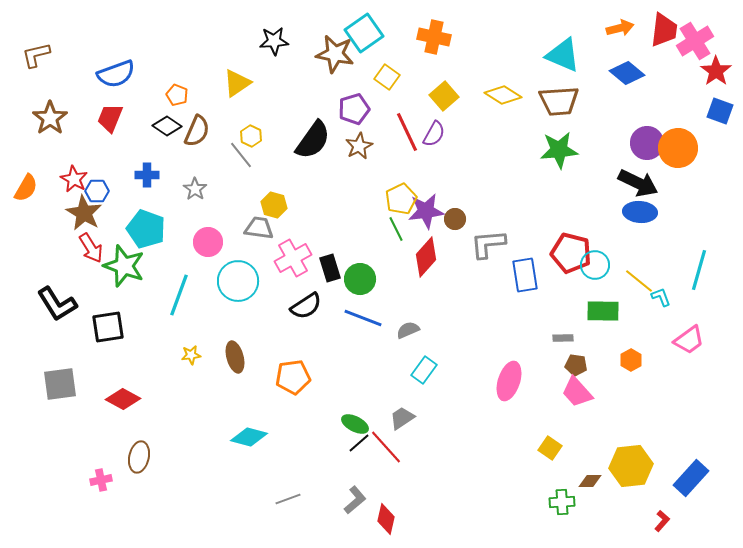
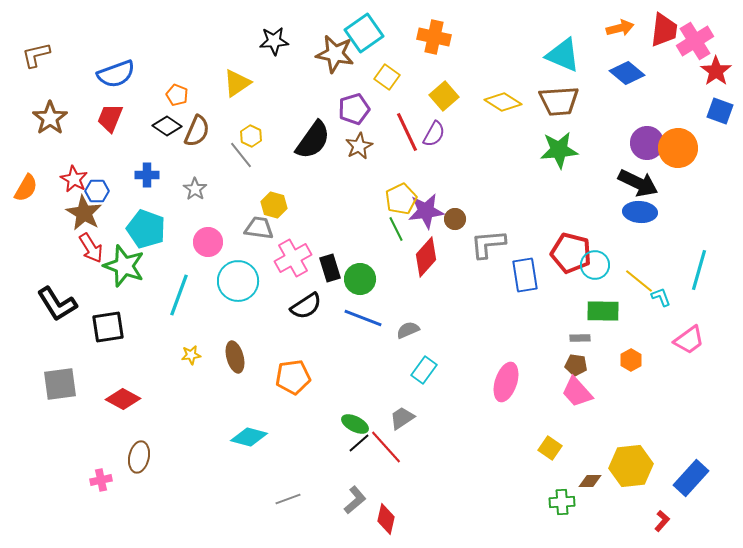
yellow diamond at (503, 95): moved 7 px down
gray rectangle at (563, 338): moved 17 px right
pink ellipse at (509, 381): moved 3 px left, 1 px down
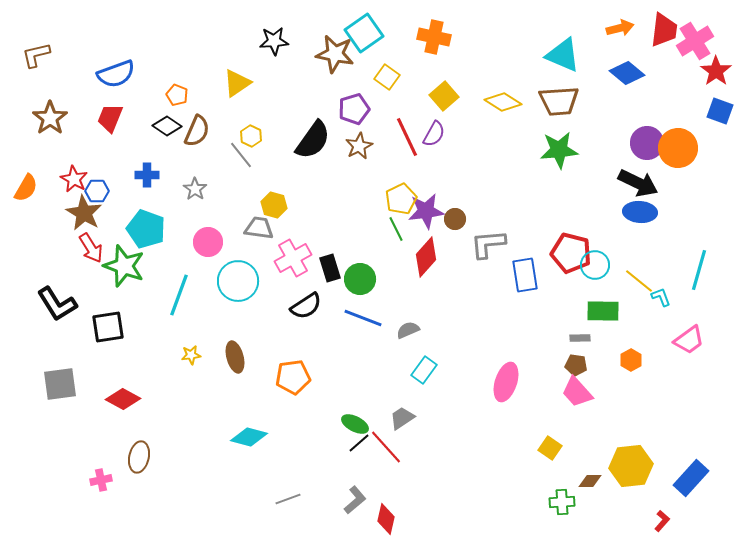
red line at (407, 132): moved 5 px down
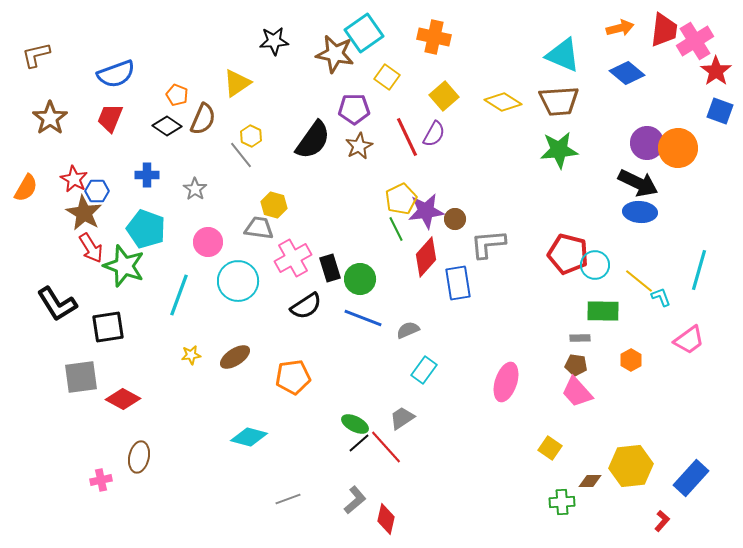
purple pentagon at (354, 109): rotated 16 degrees clockwise
brown semicircle at (197, 131): moved 6 px right, 12 px up
red pentagon at (571, 253): moved 3 px left, 1 px down
blue rectangle at (525, 275): moved 67 px left, 8 px down
brown ellipse at (235, 357): rotated 72 degrees clockwise
gray square at (60, 384): moved 21 px right, 7 px up
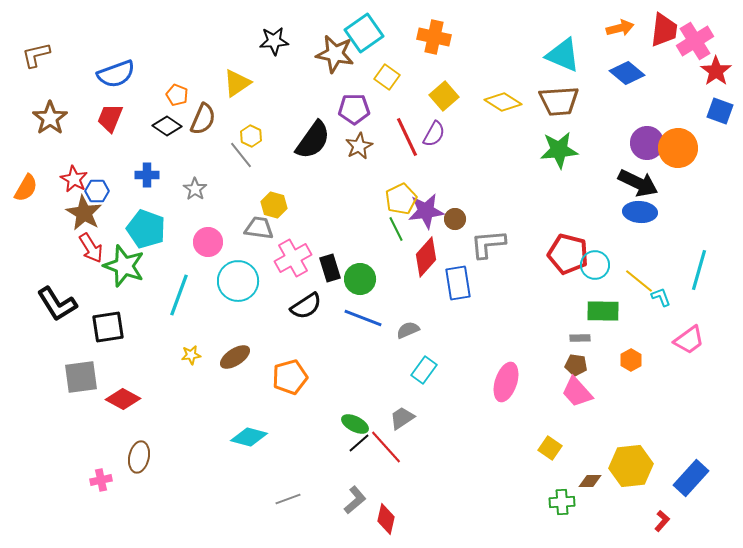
orange pentagon at (293, 377): moved 3 px left; rotated 8 degrees counterclockwise
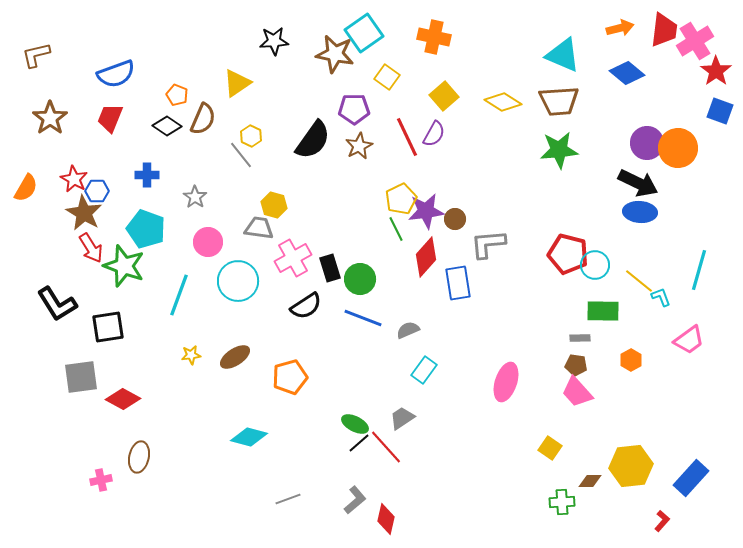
gray star at (195, 189): moved 8 px down
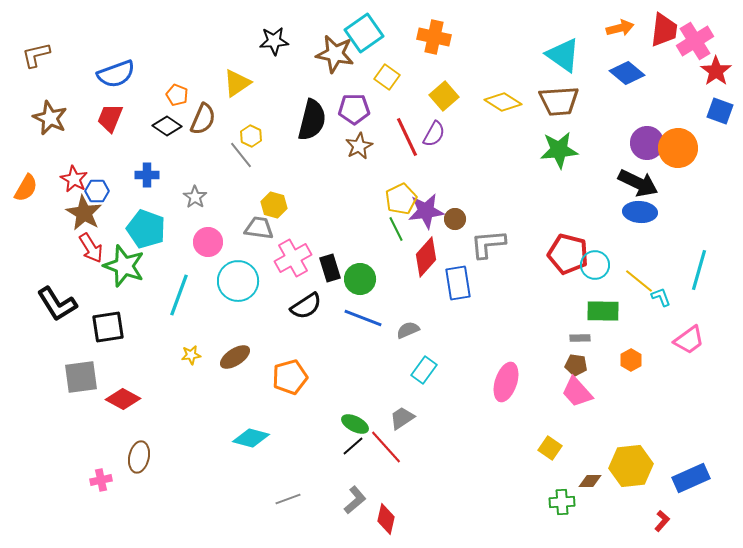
cyan triangle at (563, 55): rotated 12 degrees clockwise
brown star at (50, 118): rotated 12 degrees counterclockwise
black semicircle at (313, 140): moved 1 px left, 20 px up; rotated 21 degrees counterclockwise
cyan diamond at (249, 437): moved 2 px right, 1 px down
black line at (359, 443): moved 6 px left, 3 px down
blue rectangle at (691, 478): rotated 24 degrees clockwise
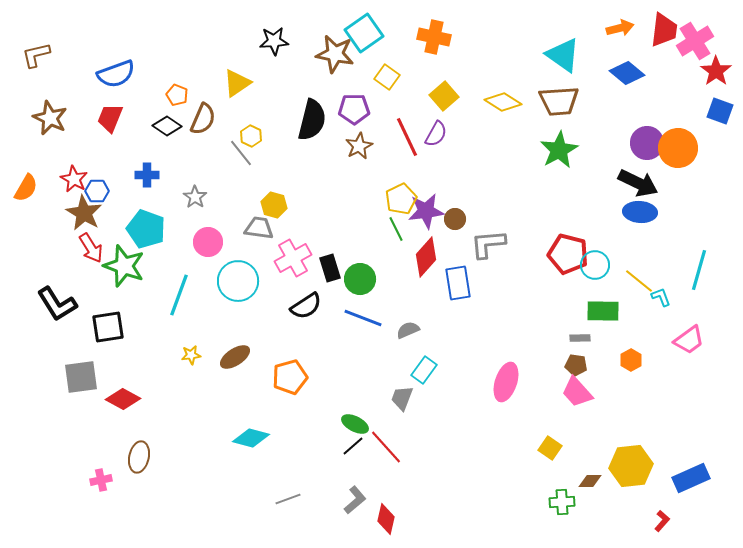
purple semicircle at (434, 134): moved 2 px right
green star at (559, 150): rotated 24 degrees counterclockwise
gray line at (241, 155): moved 2 px up
gray trapezoid at (402, 418): moved 20 px up; rotated 36 degrees counterclockwise
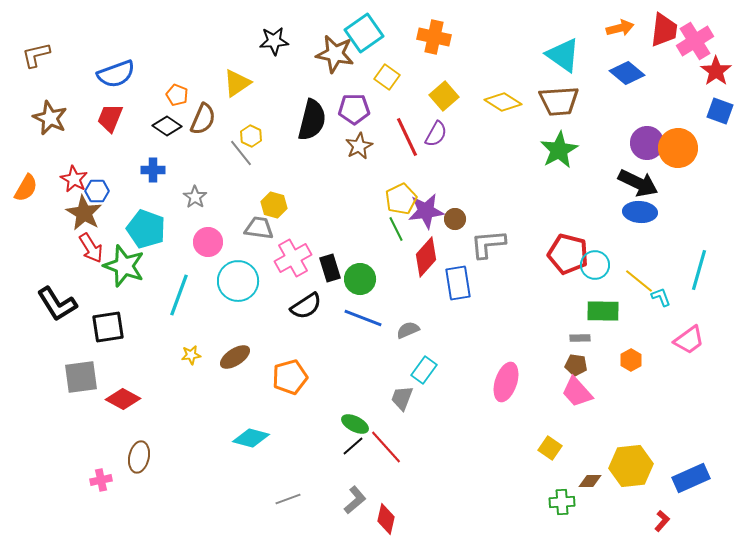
blue cross at (147, 175): moved 6 px right, 5 px up
